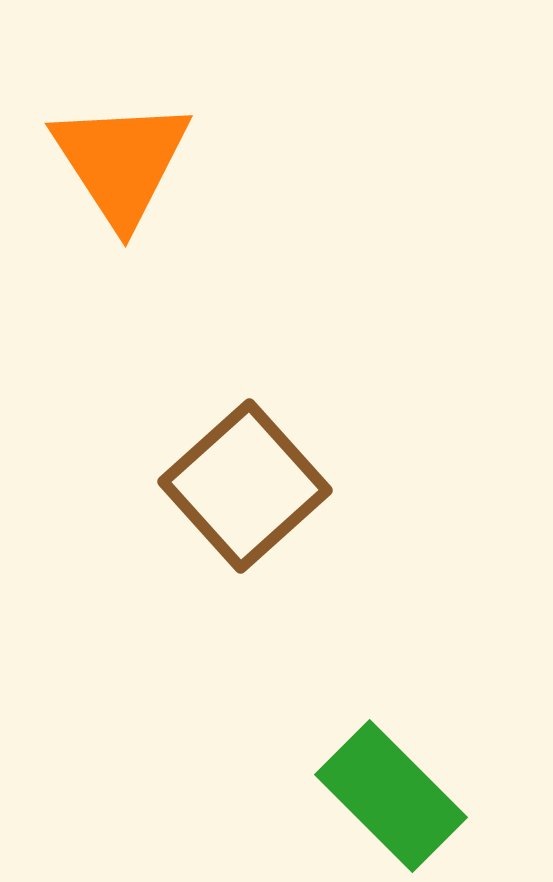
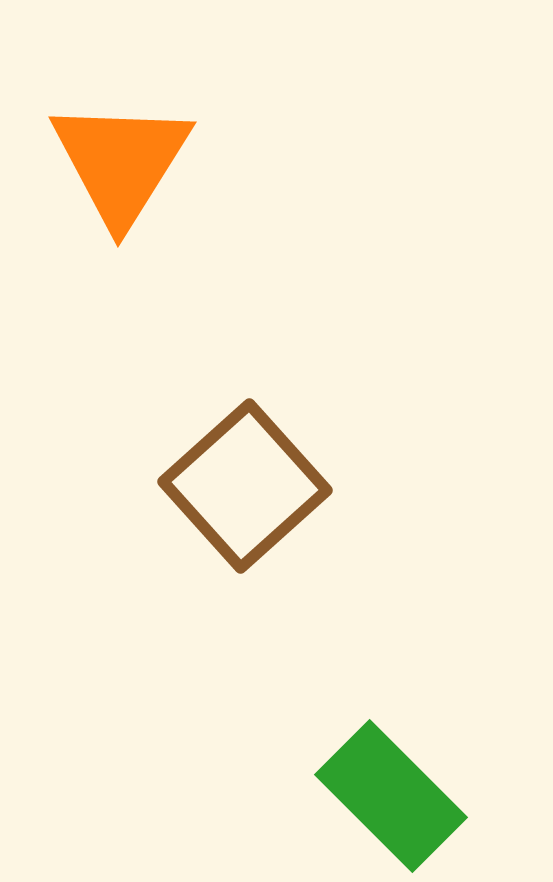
orange triangle: rotated 5 degrees clockwise
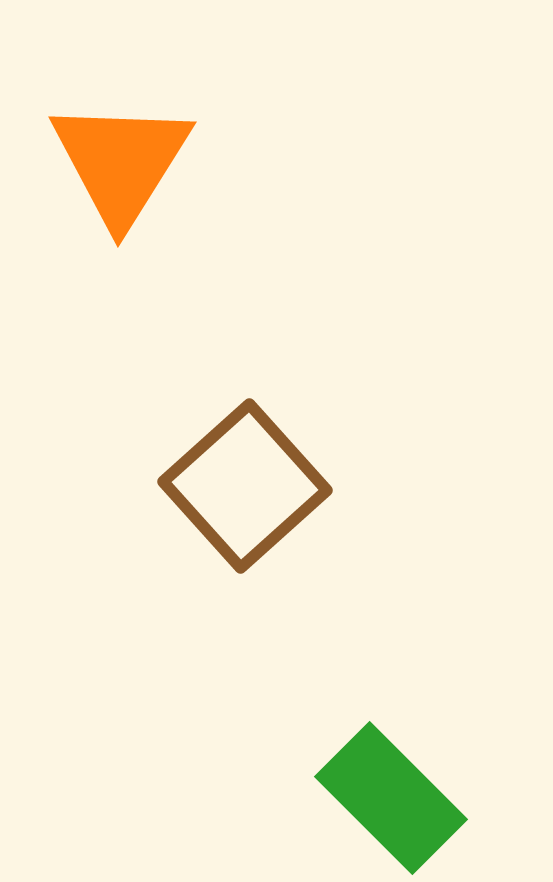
green rectangle: moved 2 px down
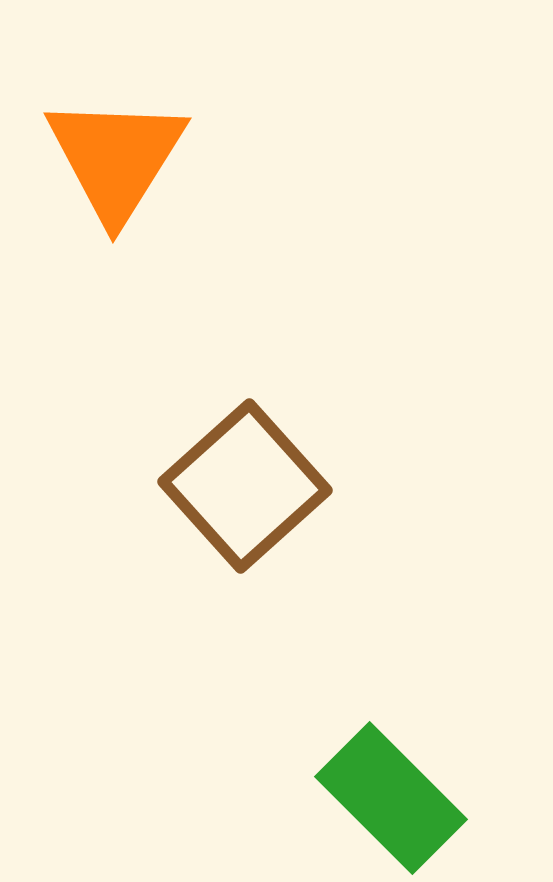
orange triangle: moved 5 px left, 4 px up
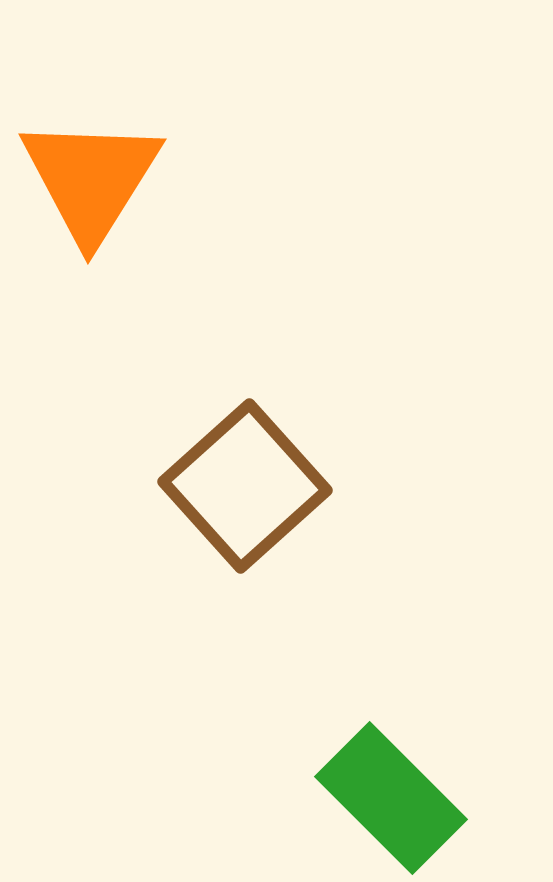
orange triangle: moved 25 px left, 21 px down
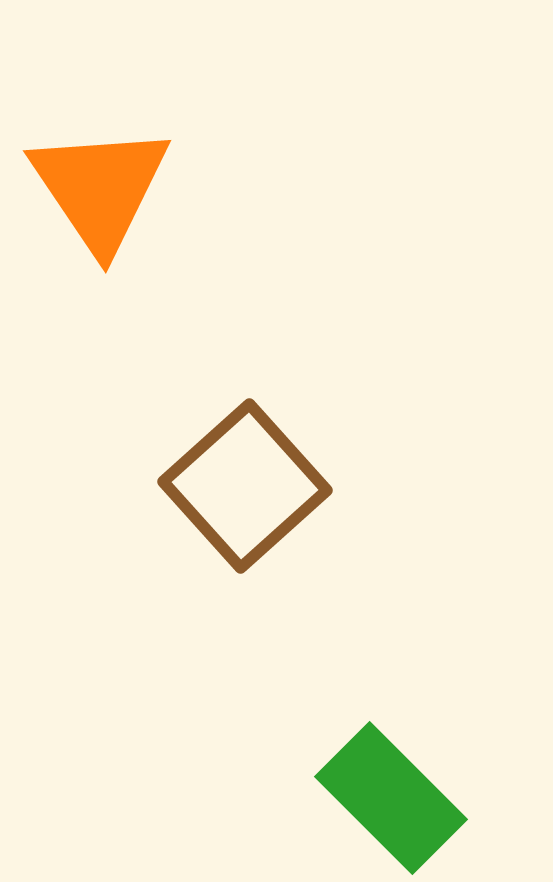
orange triangle: moved 9 px right, 9 px down; rotated 6 degrees counterclockwise
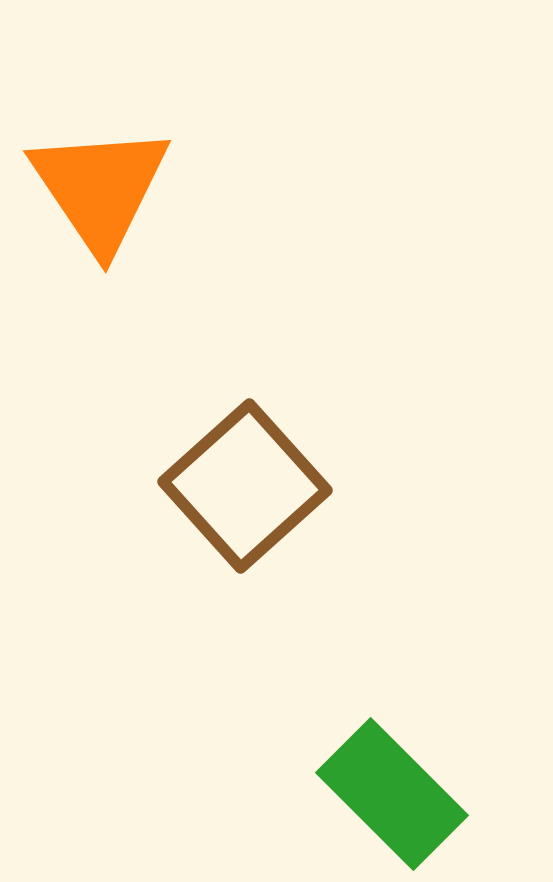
green rectangle: moved 1 px right, 4 px up
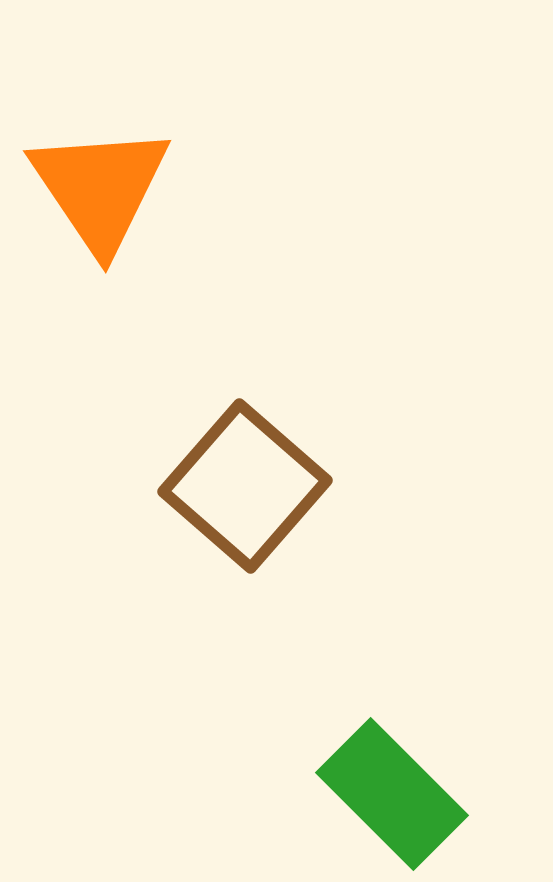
brown square: rotated 7 degrees counterclockwise
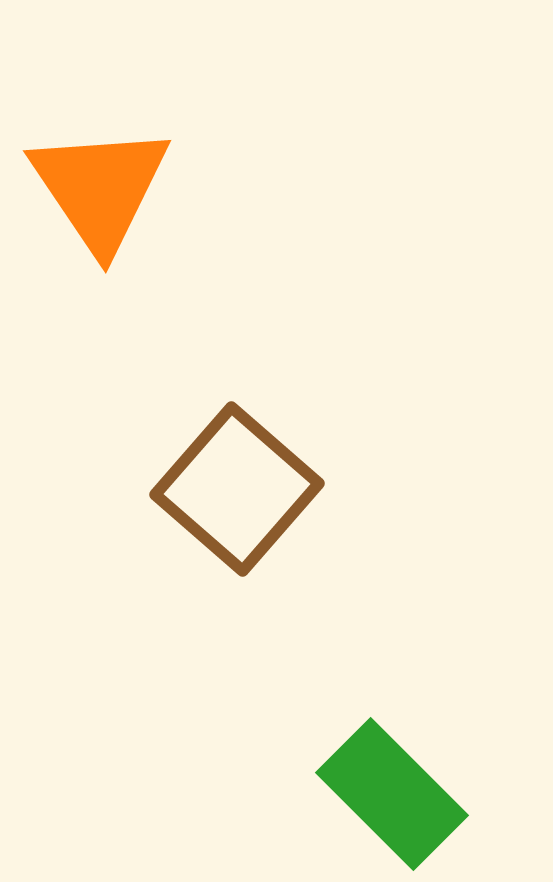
brown square: moved 8 px left, 3 px down
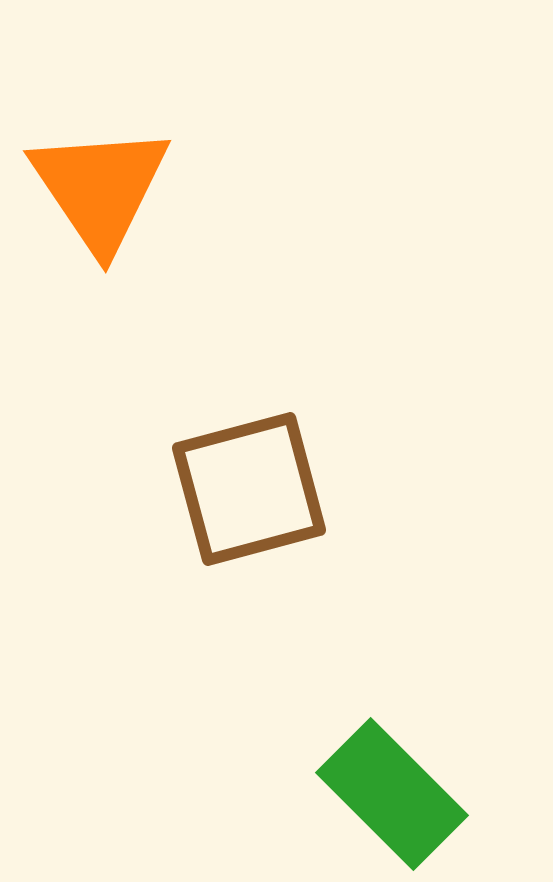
brown square: moved 12 px right; rotated 34 degrees clockwise
